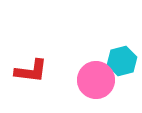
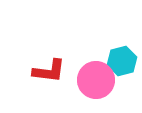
red L-shape: moved 18 px right
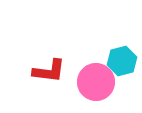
pink circle: moved 2 px down
